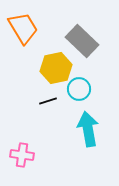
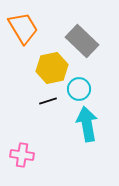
yellow hexagon: moved 4 px left
cyan arrow: moved 1 px left, 5 px up
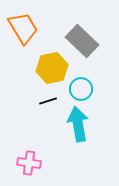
cyan circle: moved 2 px right
cyan arrow: moved 9 px left
pink cross: moved 7 px right, 8 px down
